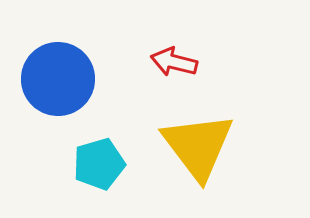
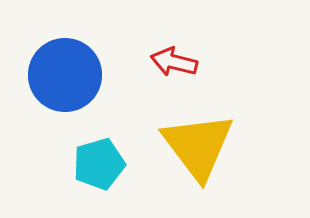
blue circle: moved 7 px right, 4 px up
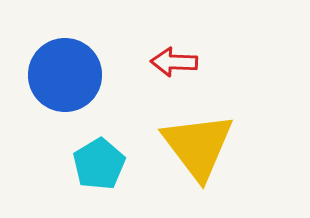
red arrow: rotated 12 degrees counterclockwise
cyan pentagon: rotated 15 degrees counterclockwise
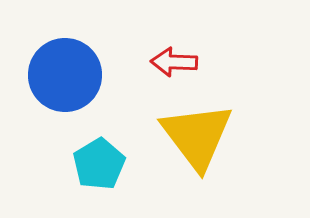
yellow triangle: moved 1 px left, 10 px up
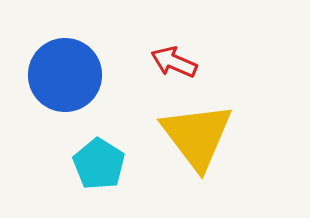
red arrow: rotated 21 degrees clockwise
cyan pentagon: rotated 9 degrees counterclockwise
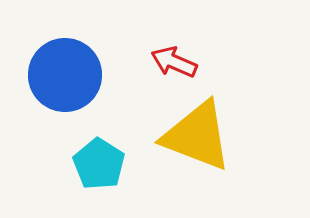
yellow triangle: rotated 32 degrees counterclockwise
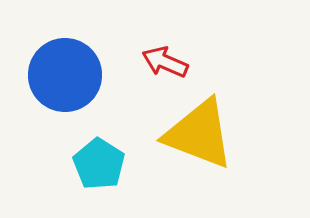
red arrow: moved 9 px left
yellow triangle: moved 2 px right, 2 px up
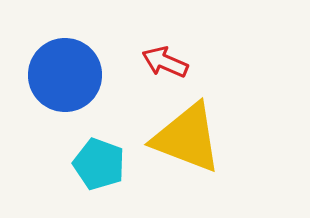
yellow triangle: moved 12 px left, 4 px down
cyan pentagon: rotated 12 degrees counterclockwise
